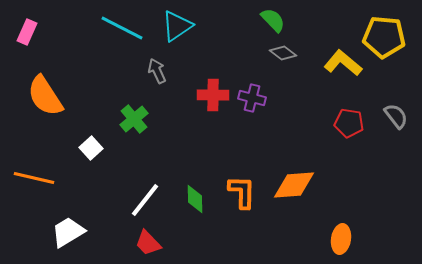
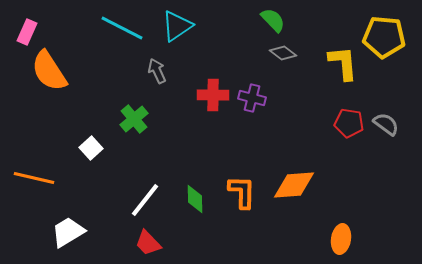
yellow L-shape: rotated 45 degrees clockwise
orange semicircle: moved 4 px right, 25 px up
gray semicircle: moved 10 px left, 8 px down; rotated 16 degrees counterclockwise
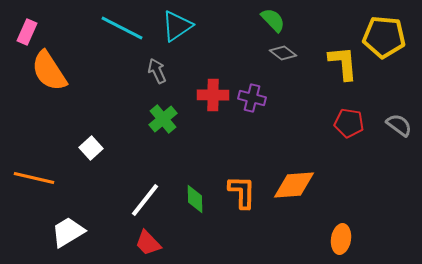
green cross: moved 29 px right
gray semicircle: moved 13 px right, 1 px down
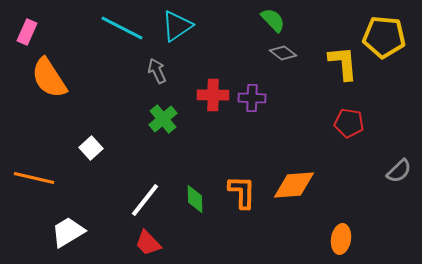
orange semicircle: moved 7 px down
purple cross: rotated 12 degrees counterclockwise
gray semicircle: moved 46 px down; rotated 100 degrees clockwise
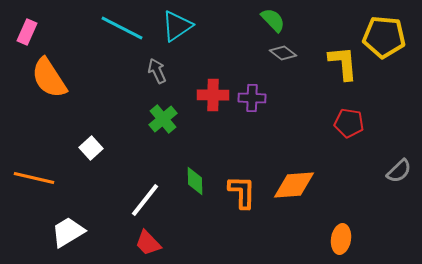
green diamond: moved 18 px up
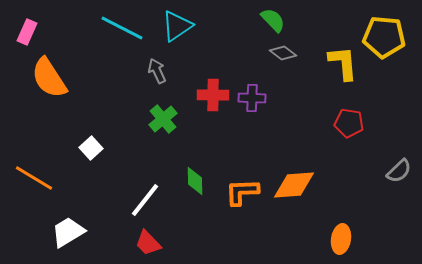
orange line: rotated 18 degrees clockwise
orange L-shape: rotated 93 degrees counterclockwise
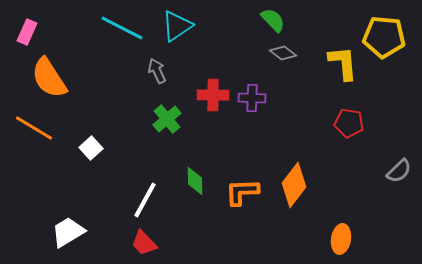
green cross: moved 4 px right
orange line: moved 50 px up
orange diamond: rotated 48 degrees counterclockwise
white line: rotated 9 degrees counterclockwise
red trapezoid: moved 4 px left
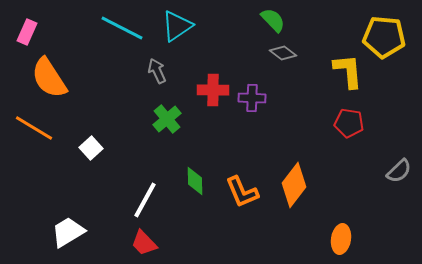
yellow L-shape: moved 5 px right, 8 px down
red cross: moved 5 px up
orange L-shape: rotated 111 degrees counterclockwise
